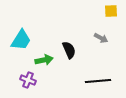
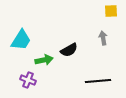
gray arrow: moved 2 px right; rotated 128 degrees counterclockwise
black semicircle: rotated 84 degrees clockwise
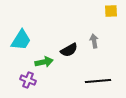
gray arrow: moved 9 px left, 3 px down
green arrow: moved 2 px down
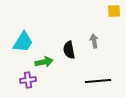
yellow square: moved 3 px right
cyan trapezoid: moved 2 px right, 2 px down
black semicircle: rotated 108 degrees clockwise
purple cross: rotated 28 degrees counterclockwise
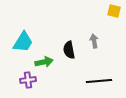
yellow square: rotated 16 degrees clockwise
black line: moved 1 px right
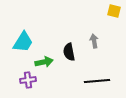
black semicircle: moved 2 px down
black line: moved 2 px left
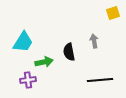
yellow square: moved 1 px left, 2 px down; rotated 32 degrees counterclockwise
black line: moved 3 px right, 1 px up
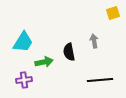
purple cross: moved 4 px left
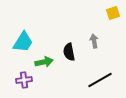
black line: rotated 25 degrees counterclockwise
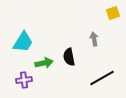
gray arrow: moved 2 px up
black semicircle: moved 5 px down
green arrow: moved 1 px down
black line: moved 2 px right, 2 px up
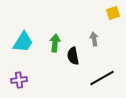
black semicircle: moved 4 px right, 1 px up
green arrow: moved 11 px right, 20 px up; rotated 72 degrees counterclockwise
purple cross: moved 5 px left
